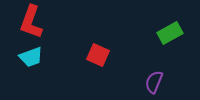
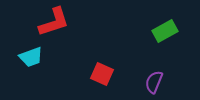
red L-shape: moved 23 px right; rotated 128 degrees counterclockwise
green rectangle: moved 5 px left, 2 px up
red square: moved 4 px right, 19 px down
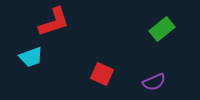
green rectangle: moved 3 px left, 2 px up; rotated 10 degrees counterclockwise
purple semicircle: rotated 135 degrees counterclockwise
